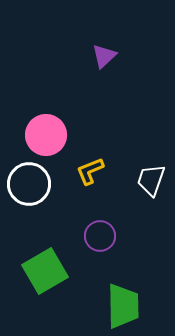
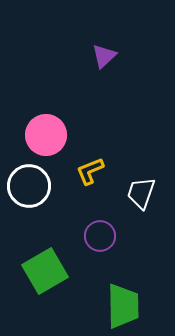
white trapezoid: moved 10 px left, 13 px down
white circle: moved 2 px down
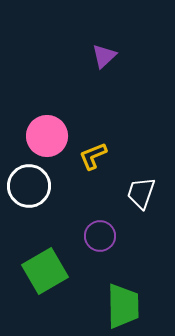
pink circle: moved 1 px right, 1 px down
yellow L-shape: moved 3 px right, 15 px up
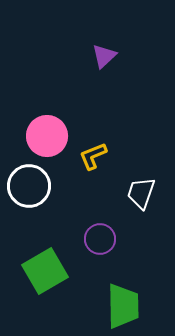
purple circle: moved 3 px down
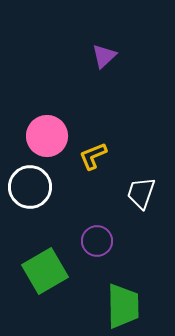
white circle: moved 1 px right, 1 px down
purple circle: moved 3 px left, 2 px down
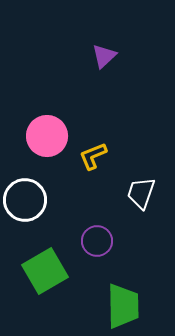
white circle: moved 5 px left, 13 px down
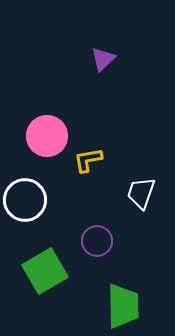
purple triangle: moved 1 px left, 3 px down
yellow L-shape: moved 5 px left, 4 px down; rotated 12 degrees clockwise
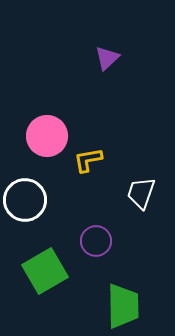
purple triangle: moved 4 px right, 1 px up
purple circle: moved 1 px left
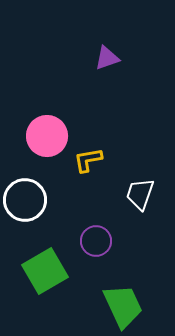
purple triangle: rotated 24 degrees clockwise
white trapezoid: moved 1 px left, 1 px down
green trapezoid: rotated 24 degrees counterclockwise
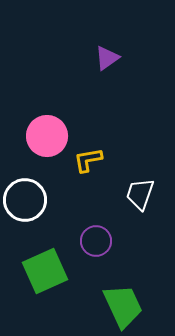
purple triangle: rotated 16 degrees counterclockwise
green square: rotated 6 degrees clockwise
